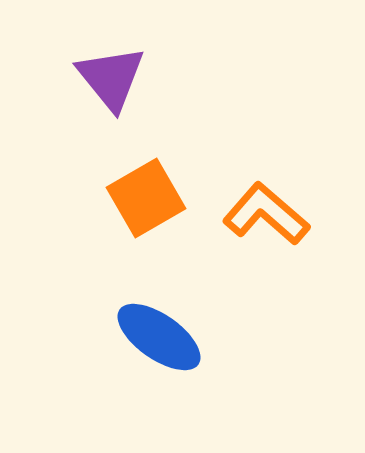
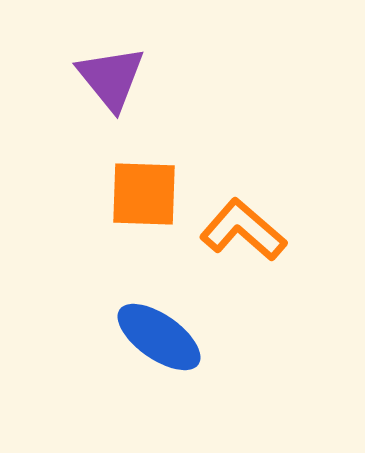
orange square: moved 2 px left, 4 px up; rotated 32 degrees clockwise
orange L-shape: moved 23 px left, 16 px down
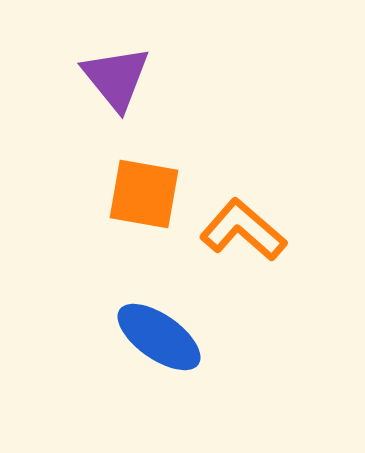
purple triangle: moved 5 px right
orange square: rotated 8 degrees clockwise
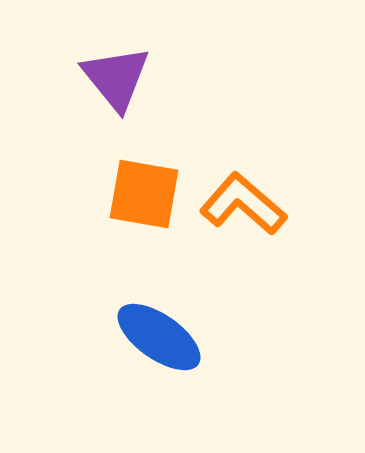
orange L-shape: moved 26 px up
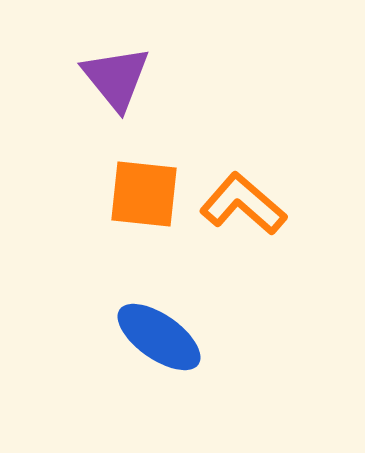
orange square: rotated 4 degrees counterclockwise
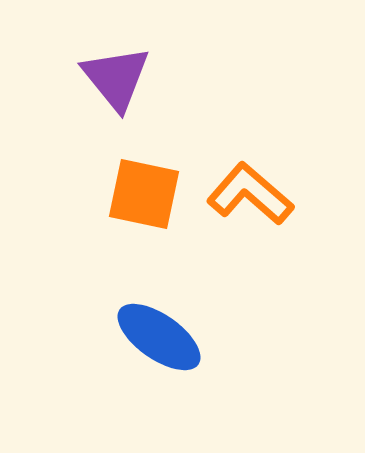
orange square: rotated 6 degrees clockwise
orange L-shape: moved 7 px right, 10 px up
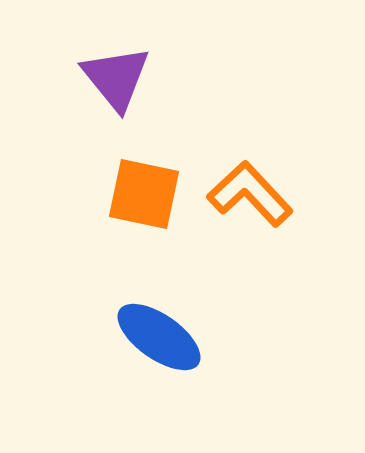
orange L-shape: rotated 6 degrees clockwise
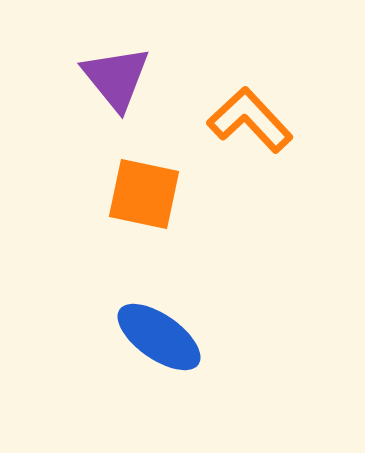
orange L-shape: moved 74 px up
